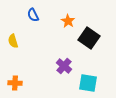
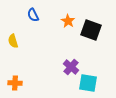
black square: moved 2 px right, 8 px up; rotated 15 degrees counterclockwise
purple cross: moved 7 px right, 1 px down
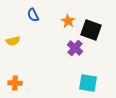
yellow semicircle: rotated 88 degrees counterclockwise
purple cross: moved 4 px right, 19 px up
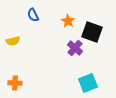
black square: moved 1 px right, 2 px down
cyan square: rotated 30 degrees counterclockwise
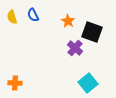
yellow semicircle: moved 1 px left, 24 px up; rotated 88 degrees clockwise
cyan square: rotated 18 degrees counterclockwise
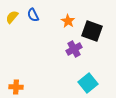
yellow semicircle: rotated 56 degrees clockwise
black square: moved 1 px up
purple cross: moved 1 px left, 1 px down; rotated 21 degrees clockwise
orange cross: moved 1 px right, 4 px down
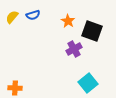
blue semicircle: rotated 80 degrees counterclockwise
orange cross: moved 1 px left, 1 px down
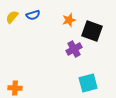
orange star: moved 1 px right, 1 px up; rotated 24 degrees clockwise
cyan square: rotated 24 degrees clockwise
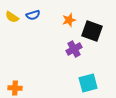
yellow semicircle: rotated 96 degrees counterclockwise
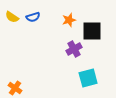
blue semicircle: moved 2 px down
black square: rotated 20 degrees counterclockwise
cyan square: moved 5 px up
orange cross: rotated 32 degrees clockwise
